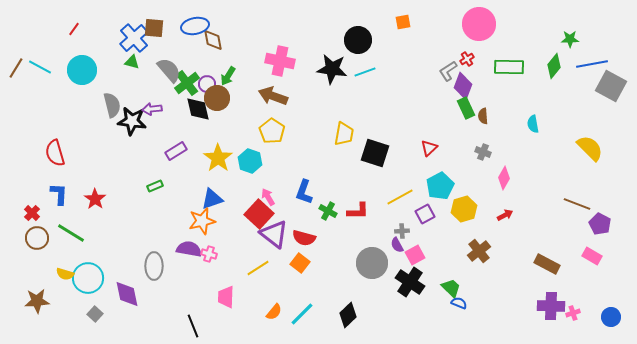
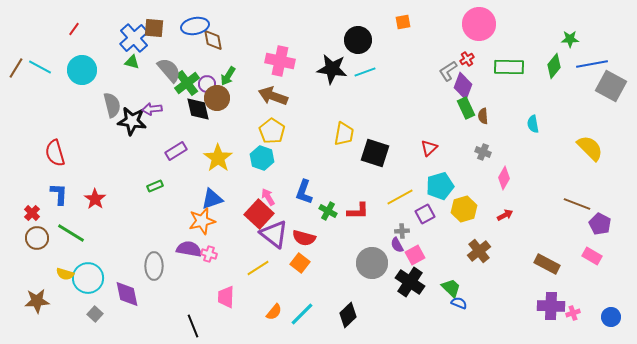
cyan hexagon at (250, 161): moved 12 px right, 3 px up
cyan pentagon at (440, 186): rotated 12 degrees clockwise
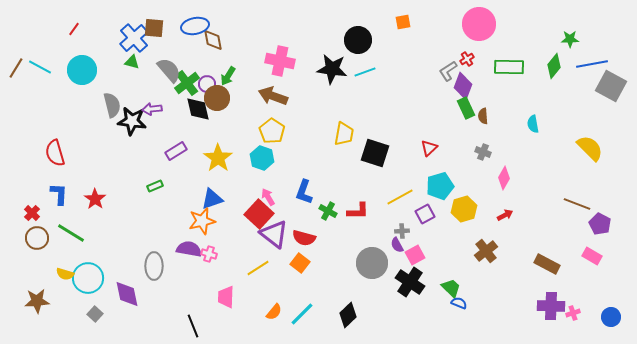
brown cross at (479, 251): moved 7 px right
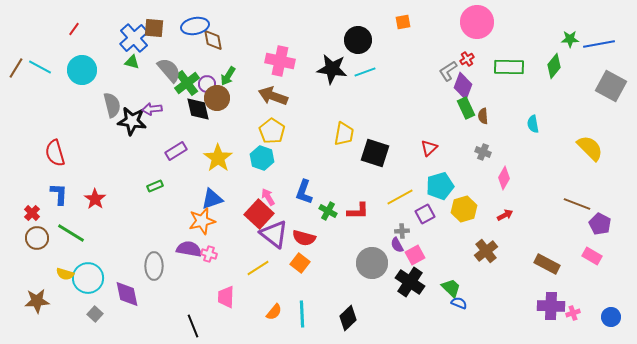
pink circle at (479, 24): moved 2 px left, 2 px up
blue line at (592, 64): moved 7 px right, 20 px up
cyan line at (302, 314): rotated 48 degrees counterclockwise
black diamond at (348, 315): moved 3 px down
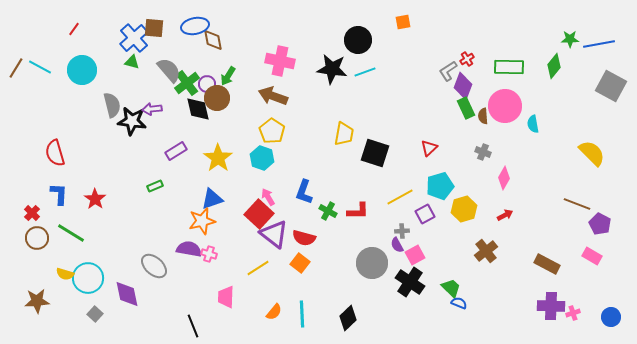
pink circle at (477, 22): moved 28 px right, 84 px down
yellow semicircle at (590, 148): moved 2 px right, 5 px down
gray ellipse at (154, 266): rotated 48 degrees counterclockwise
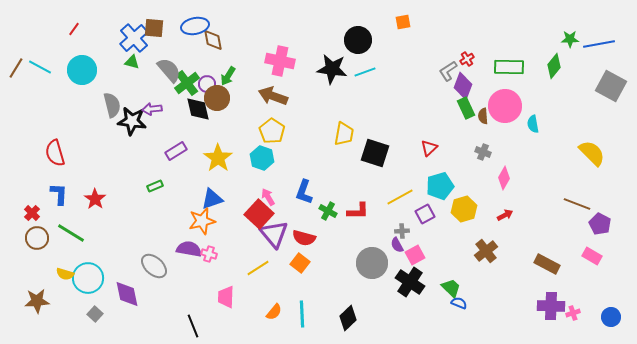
purple triangle at (274, 234): rotated 12 degrees clockwise
